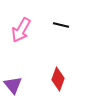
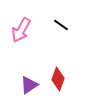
black line: rotated 21 degrees clockwise
purple triangle: moved 16 px right; rotated 36 degrees clockwise
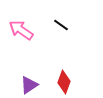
pink arrow: rotated 95 degrees clockwise
red diamond: moved 6 px right, 3 px down
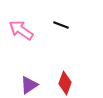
black line: rotated 14 degrees counterclockwise
red diamond: moved 1 px right, 1 px down
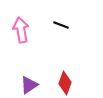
pink arrow: rotated 45 degrees clockwise
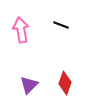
purple triangle: rotated 12 degrees counterclockwise
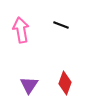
purple triangle: rotated 12 degrees counterclockwise
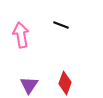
pink arrow: moved 5 px down
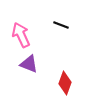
pink arrow: rotated 15 degrees counterclockwise
purple triangle: moved 21 px up; rotated 42 degrees counterclockwise
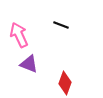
pink arrow: moved 2 px left
